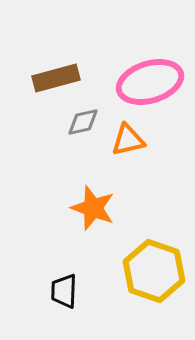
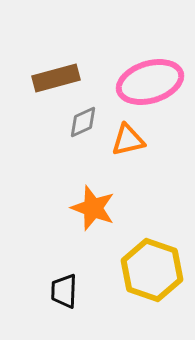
gray diamond: rotated 12 degrees counterclockwise
yellow hexagon: moved 2 px left, 1 px up
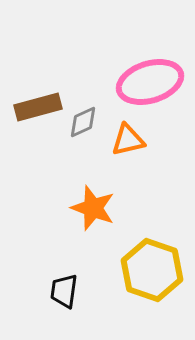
brown rectangle: moved 18 px left, 29 px down
black trapezoid: rotated 6 degrees clockwise
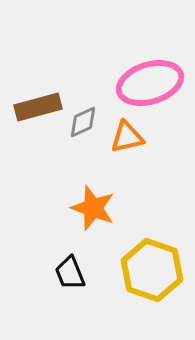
pink ellipse: moved 1 px down
orange triangle: moved 1 px left, 3 px up
black trapezoid: moved 6 px right, 18 px up; rotated 30 degrees counterclockwise
